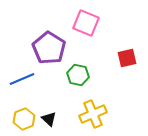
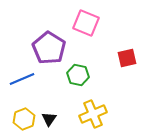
black triangle: rotated 21 degrees clockwise
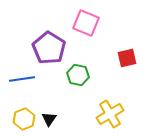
blue line: rotated 15 degrees clockwise
yellow cross: moved 17 px right; rotated 8 degrees counterclockwise
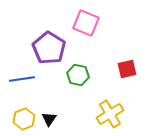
red square: moved 11 px down
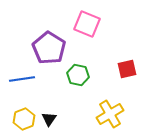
pink square: moved 1 px right, 1 px down
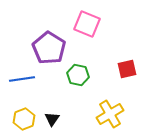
black triangle: moved 3 px right
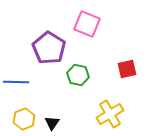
blue line: moved 6 px left, 3 px down; rotated 10 degrees clockwise
black triangle: moved 4 px down
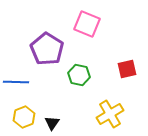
purple pentagon: moved 2 px left, 1 px down
green hexagon: moved 1 px right
yellow hexagon: moved 2 px up
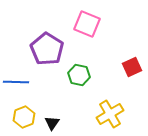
red square: moved 5 px right, 2 px up; rotated 12 degrees counterclockwise
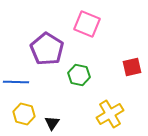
red square: rotated 12 degrees clockwise
yellow hexagon: moved 3 px up; rotated 25 degrees counterclockwise
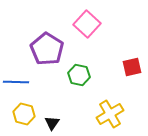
pink square: rotated 20 degrees clockwise
